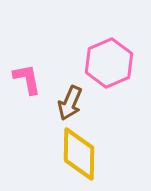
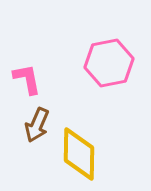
pink hexagon: rotated 12 degrees clockwise
brown arrow: moved 33 px left, 22 px down
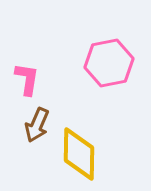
pink L-shape: rotated 20 degrees clockwise
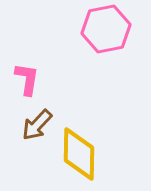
pink hexagon: moved 3 px left, 34 px up
brown arrow: rotated 20 degrees clockwise
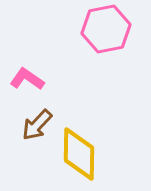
pink L-shape: rotated 64 degrees counterclockwise
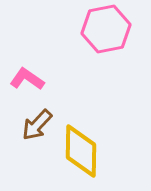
yellow diamond: moved 2 px right, 3 px up
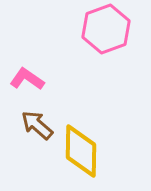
pink hexagon: rotated 9 degrees counterclockwise
brown arrow: rotated 88 degrees clockwise
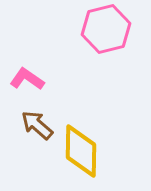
pink hexagon: rotated 6 degrees clockwise
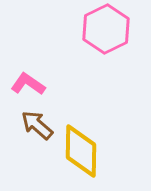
pink hexagon: rotated 12 degrees counterclockwise
pink L-shape: moved 1 px right, 5 px down
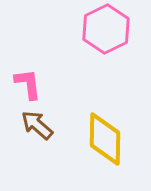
pink L-shape: rotated 48 degrees clockwise
yellow diamond: moved 24 px right, 12 px up
